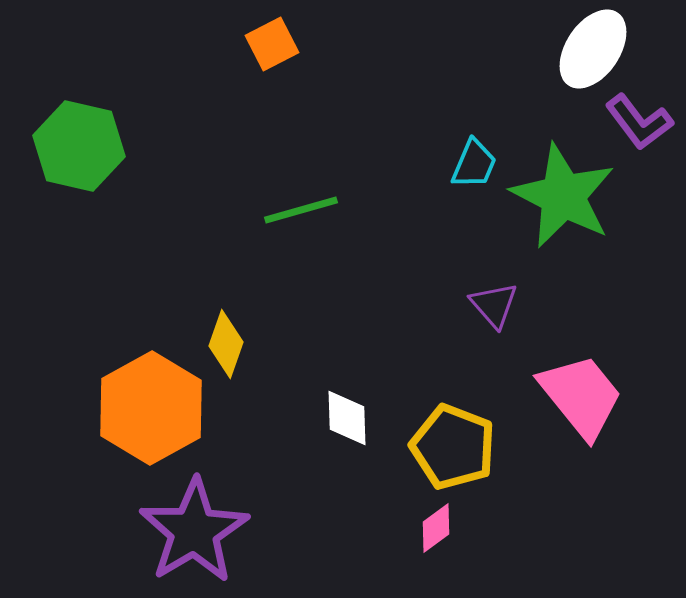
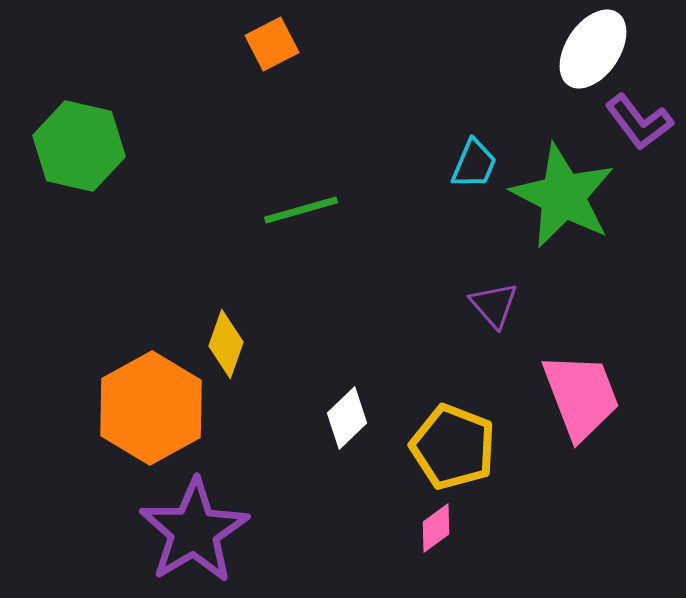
pink trapezoid: rotated 18 degrees clockwise
white diamond: rotated 48 degrees clockwise
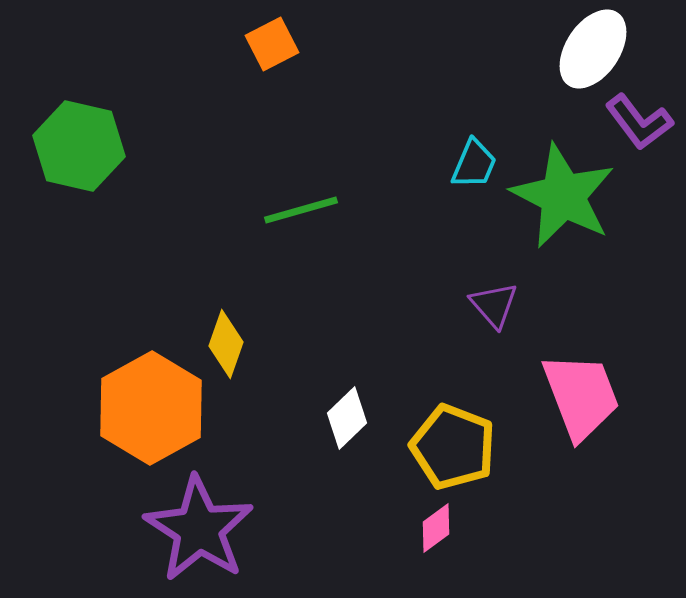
purple star: moved 5 px right, 2 px up; rotated 8 degrees counterclockwise
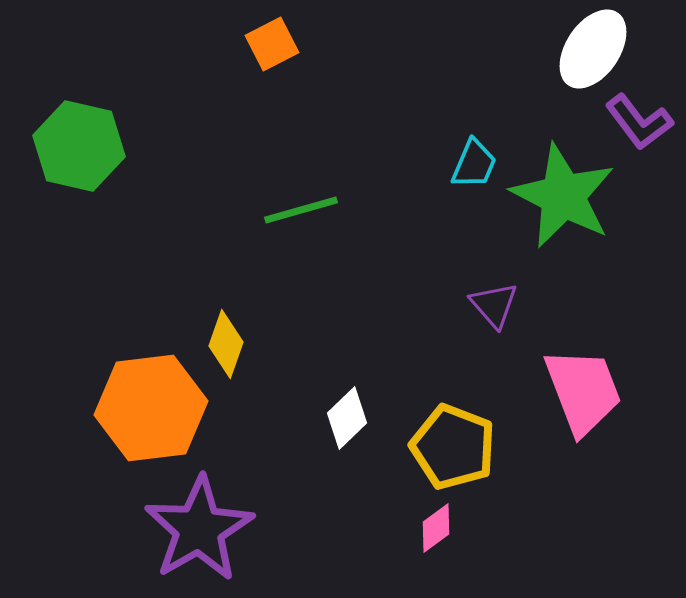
pink trapezoid: moved 2 px right, 5 px up
orange hexagon: rotated 22 degrees clockwise
purple star: rotated 9 degrees clockwise
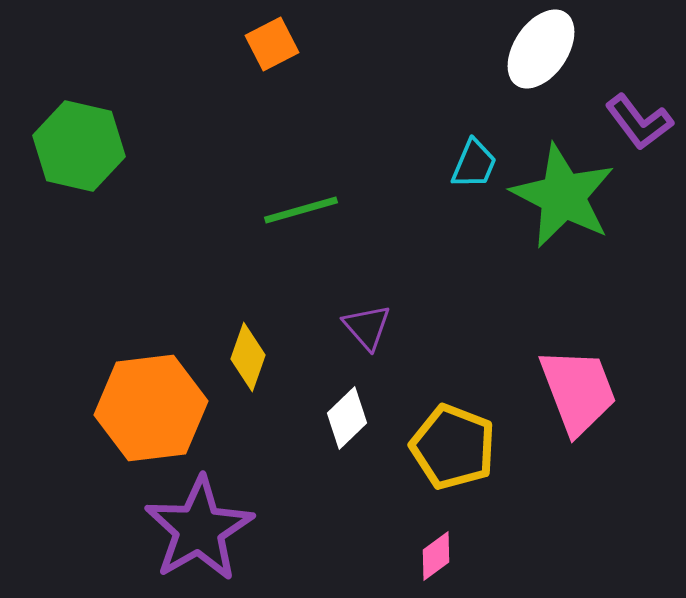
white ellipse: moved 52 px left
purple triangle: moved 127 px left, 22 px down
yellow diamond: moved 22 px right, 13 px down
pink trapezoid: moved 5 px left
pink diamond: moved 28 px down
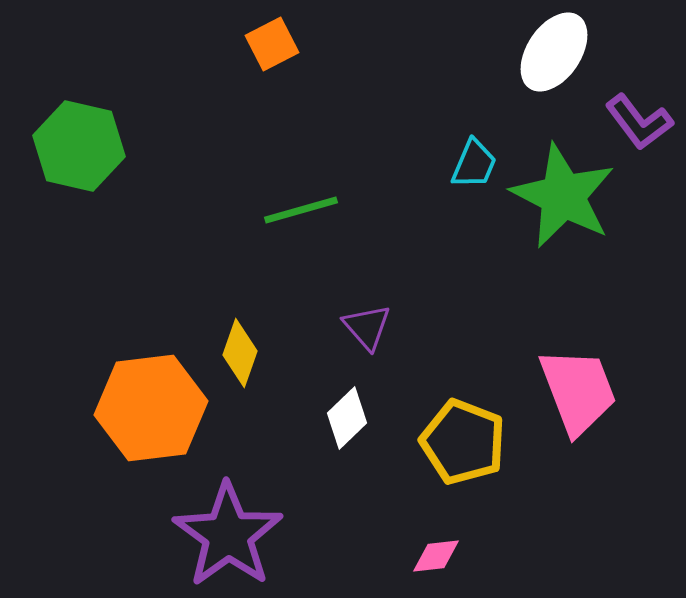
white ellipse: moved 13 px right, 3 px down
yellow diamond: moved 8 px left, 4 px up
yellow pentagon: moved 10 px right, 5 px up
purple star: moved 29 px right, 6 px down; rotated 6 degrees counterclockwise
pink diamond: rotated 30 degrees clockwise
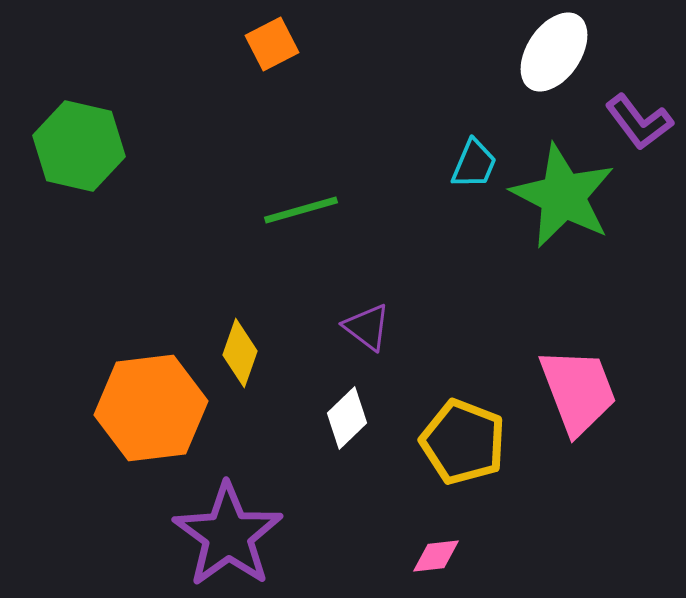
purple triangle: rotated 12 degrees counterclockwise
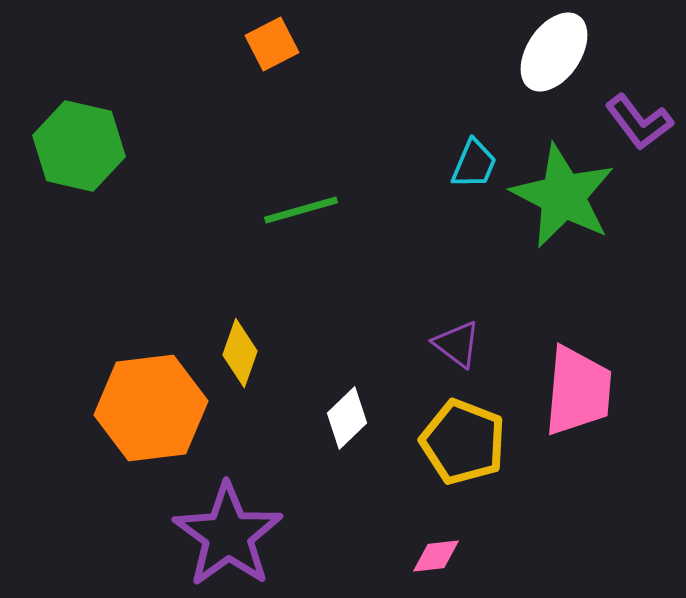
purple triangle: moved 90 px right, 17 px down
pink trapezoid: rotated 26 degrees clockwise
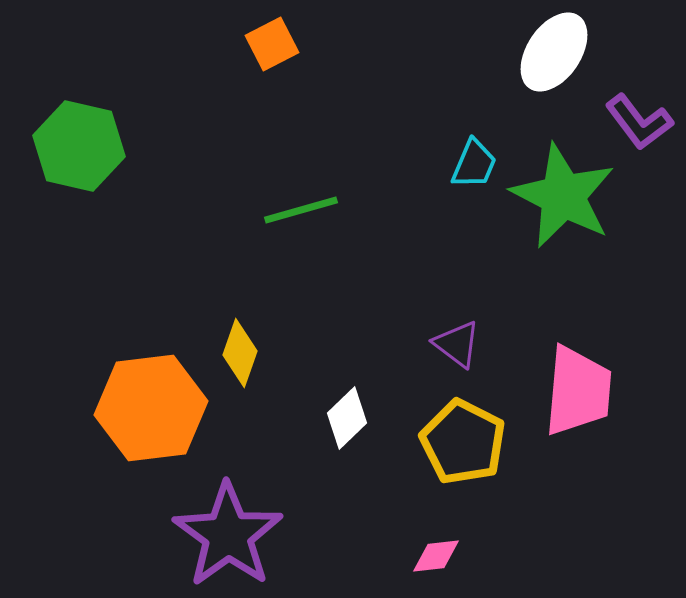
yellow pentagon: rotated 6 degrees clockwise
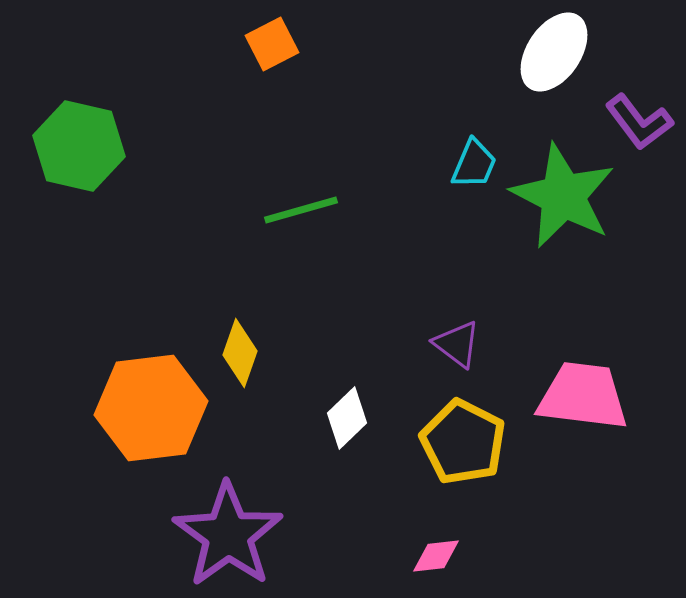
pink trapezoid: moved 5 px right, 5 px down; rotated 88 degrees counterclockwise
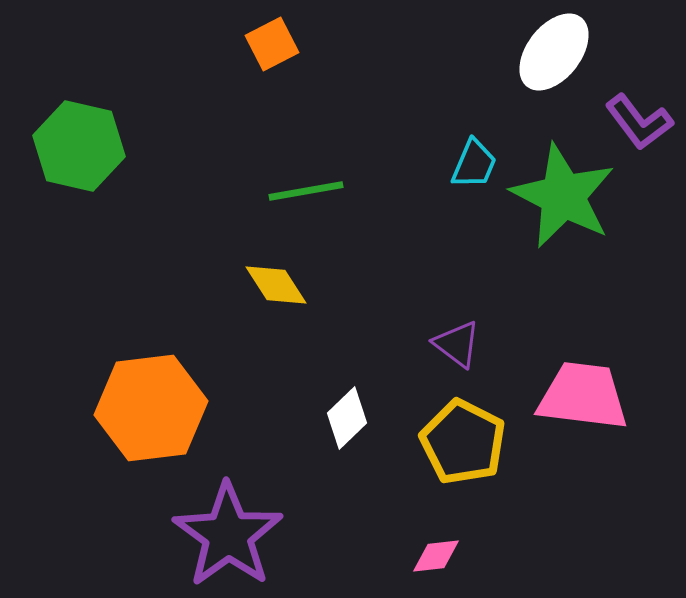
white ellipse: rotated 4 degrees clockwise
green line: moved 5 px right, 19 px up; rotated 6 degrees clockwise
yellow diamond: moved 36 px right, 68 px up; rotated 52 degrees counterclockwise
